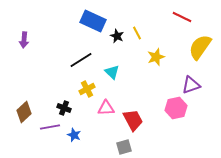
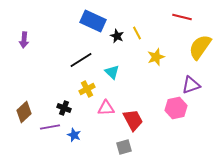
red line: rotated 12 degrees counterclockwise
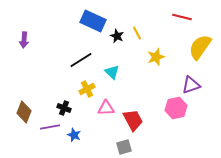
brown diamond: rotated 25 degrees counterclockwise
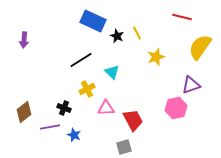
brown diamond: rotated 30 degrees clockwise
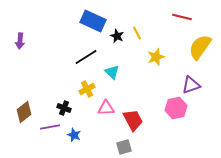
purple arrow: moved 4 px left, 1 px down
black line: moved 5 px right, 3 px up
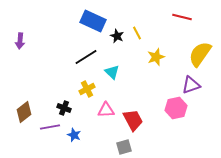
yellow semicircle: moved 7 px down
pink triangle: moved 2 px down
